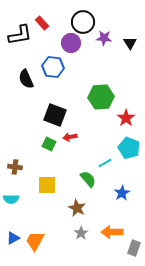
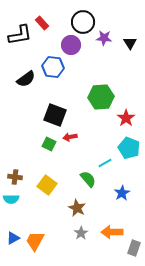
purple circle: moved 2 px down
black semicircle: rotated 102 degrees counterclockwise
brown cross: moved 10 px down
yellow square: rotated 36 degrees clockwise
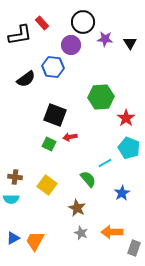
purple star: moved 1 px right, 1 px down
gray star: rotated 16 degrees counterclockwise
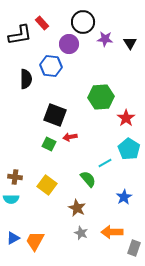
purple circle: moved 2 px left, 1 px up
blue hexagon: moved 2 px left, 1 px up
black semicircle: rotated 54 degrees counterclockwise
cyan pentagon: moved 1 px down; rotated 10 degrees clockwise
blue star: moved 2 px right, 4 px down
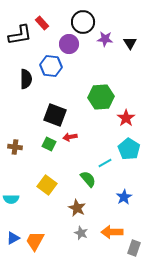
brown cross: moved 30 px up
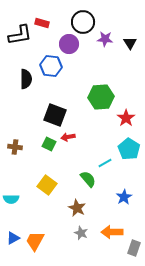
red rectangle: rotated 32 degrees counterclockwise
red arrow: moved 2 px left
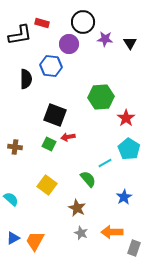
cyan semicircle: rotated 140 degrees counterclockwise
